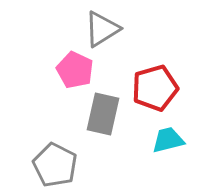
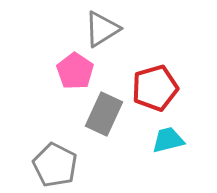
pink pentagon: moved 1 px down; rotated 9 degrees clockwise
gray rectangle: moved 1 px right; rotated 12 degrees clockwise
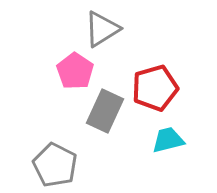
gray rectangle: moved 1 px right, 3 px up
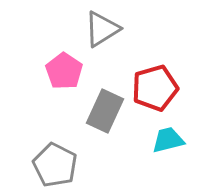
pink pentagon: moved 11 px left
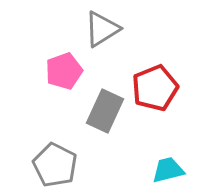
pink pentagon: rotated 18 degrees clockwise
red pentagon: rotated 6 degrees counterclockwise
cyan trapezoid: moved 30 px down
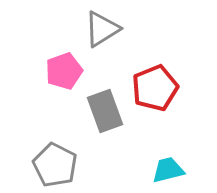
gray rectangle: rotated 45 degrees counterclockwise
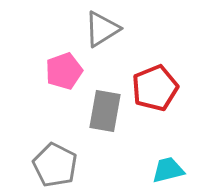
gray rectangle: rotated 30 degrees clockwise
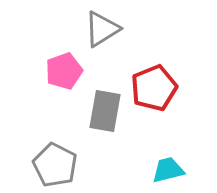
red pentagon: moved 1 px left
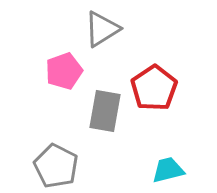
red pentagon: rotated 12 degrees counterclockwise
gray pentagon: moved 1 px right, 1 px down
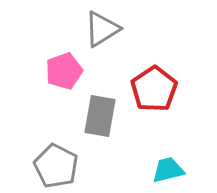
red pentagon: moved 1 px down
gray rectangle: moved 5 px left, 5 px down
